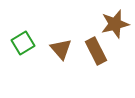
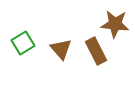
brown star: rotated 20 degrees clockwise
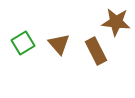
brown star: moved 1 px right, 2 px up
brown triangle: moved 2 px left, 5 px up
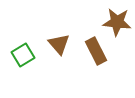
brown star: moved 1 px right
green square: moved 12 px down
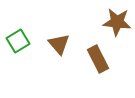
brown rectangle: moved 2 px right, 8 px down
green square: moved 5 px left, 14 px up
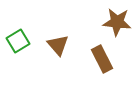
brown triangle: moved 1 px left, 1 px down
brown rectangle: moved 4 px right
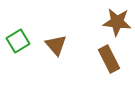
brown triangle: moved 2 px left
brown rectangle: moved 7 px right
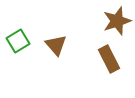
brown star: moved 1 px up; rotated 24 degrees counterclockwise
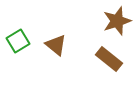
brown triangle: rotated 10 degrees counterclockwise
brown rectangle: rotated 24 degrees counterclockwise
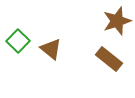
green square: rotated 15 degrees counterclockwise
brown triangle: moved 5 px left, 4 px down
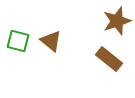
green square: rotated 30 degrees counterclockwise
brown triangle: moved 8 px up
